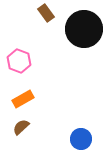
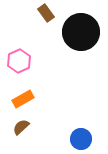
black circle: moved 3 px left, 3 px down
pink hexagon: rotated 15 degrees clockwise
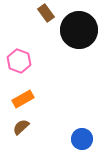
black circle: moved 2 px left, 2 px up
pink hexagon: rotated 15 degrees counterclockwise
blue circle: moved 1 px right
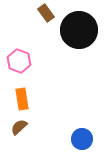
orange rectangle: moved 1 px left; rotated 70 degrees counterclockwise
brown semicircle: moved 2 px left
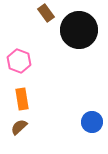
blue circle: moved 10 px right, 17 px up
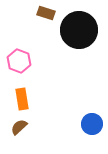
brown rectangle: rotated 36 degrees counterclockwise
blue circle: moved 2 px down
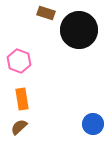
blue circle: moved 1 px right
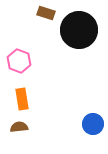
brown semicircle: rotated 36 degrees clockwise
